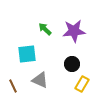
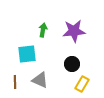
green arrow: moved 2 px left, 1 px down; rotated 56 degrees clockwise
brown line: moved 2 px right, 4 px up; rotated 24 degrees clockwise
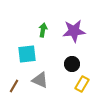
brown line: moved 1 px left, 4 px down; rotated 32 degrees clockwise
